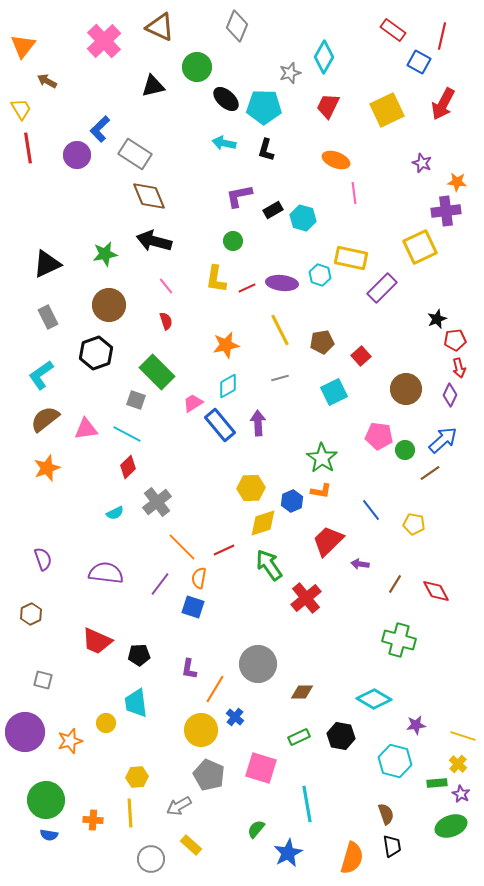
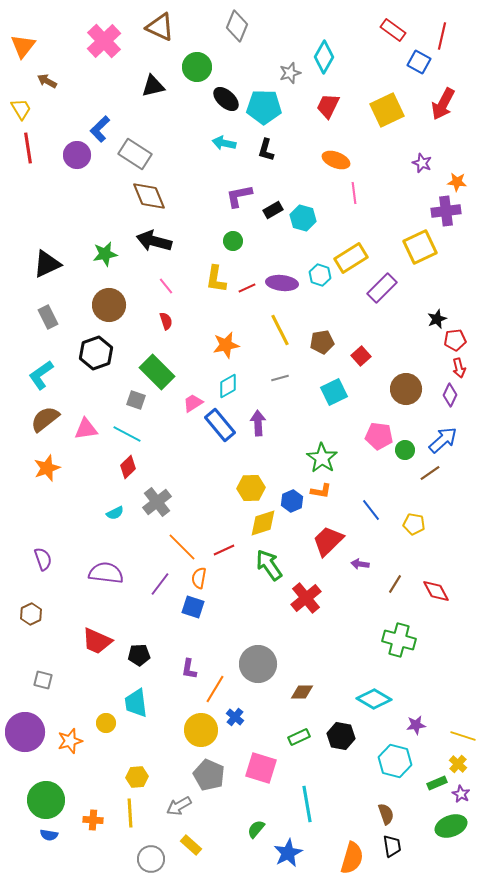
yellow rectangle at (351, 258): rotated 44 degrees counterclockwise
green rectangle at (437, 783): rotated 18 degrees counterclockwise
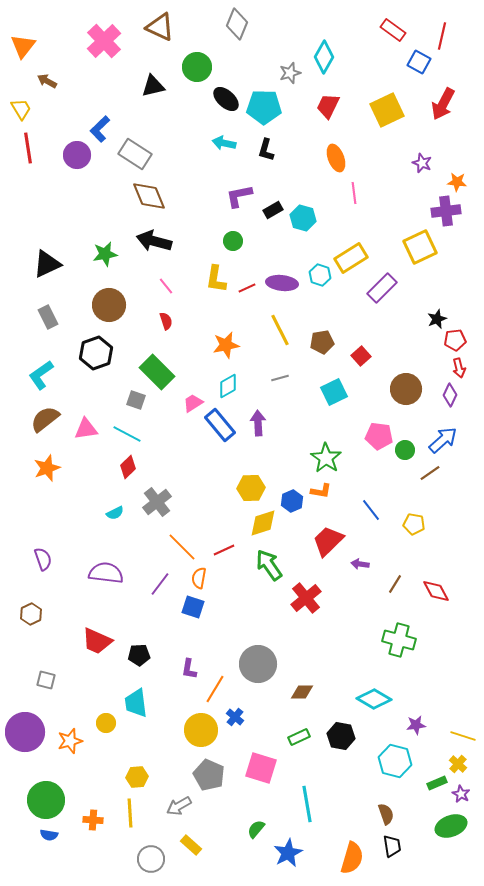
gray diamond at (237, 26): moved 2 px up
orange ellipse at (336, 160): moved 2 px up; rotated 48 degrees clockwise
green star at (322, 458): moved 4 px right
gray square at (43, 680): moved 3 px right
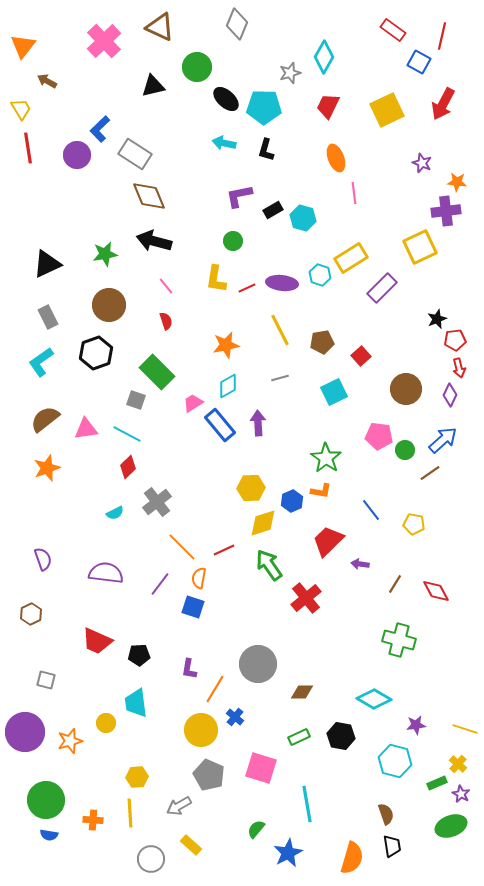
cyan L-shape at (41, 375): moved 13 px up
yellow line at (463, 736): moved 2 px right, 7 px up
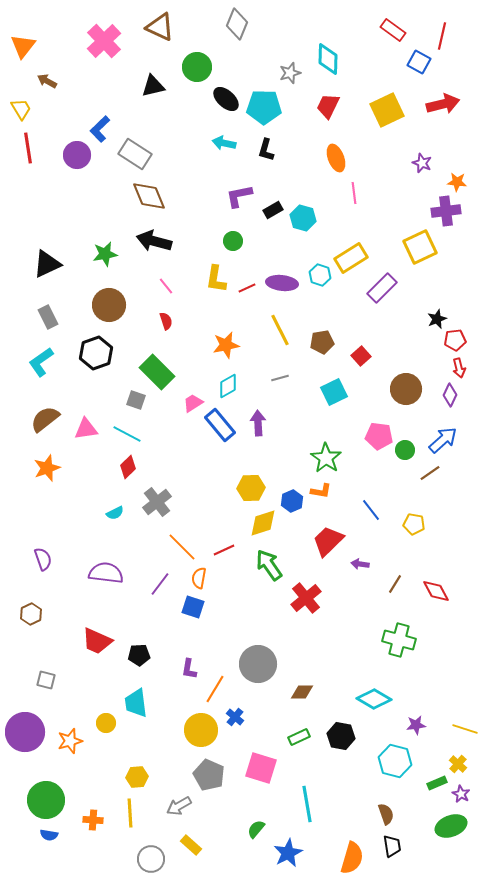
cyan diamond at (324, 57): moved 4 px right, 2 px down; rotated 28 degrees counterclockwise
red arrow at (443, 104): rotated 132 degrees counterclockwise
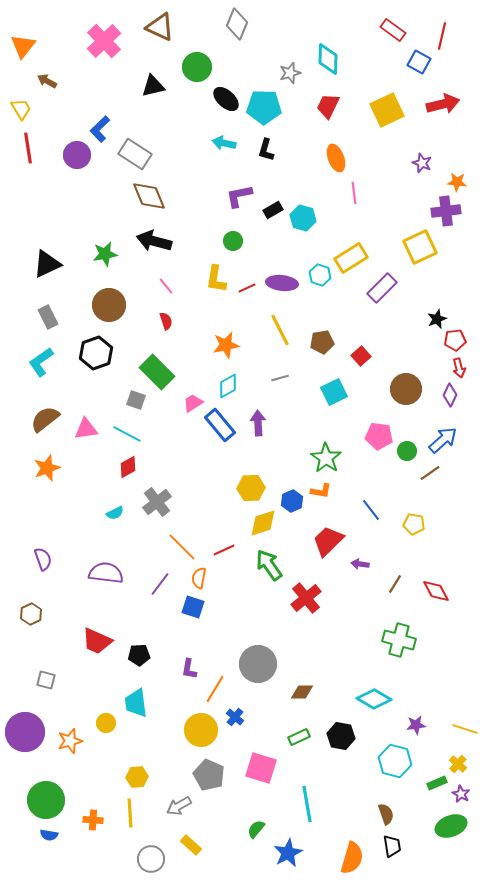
green circle at (405, 450): moved 2 px right, 1 px down
red diamond at (128, 467): rotated 15 degrees clockwise
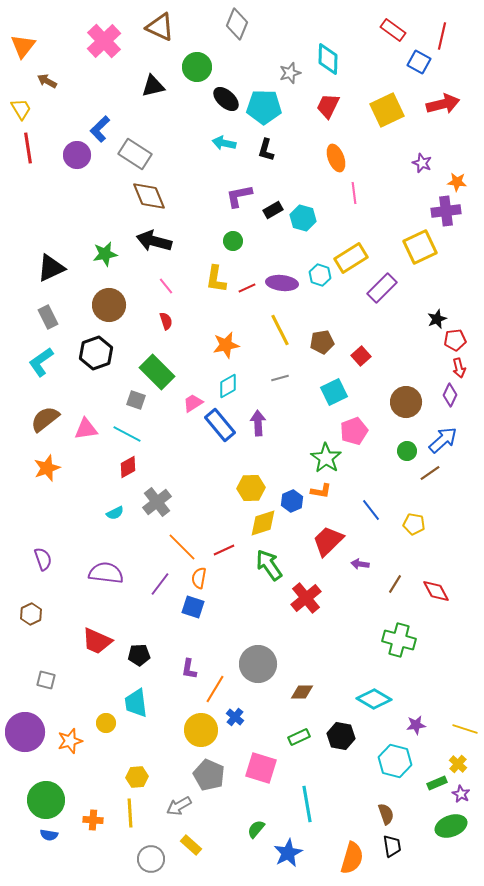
black triangle at (47, 264): moved 4 px right, 4 px down
brown circle at (406, 389): moved 13 px down
pink pentagon at (379, 436): moved 25 px left, 5 px up; rotated 28 degrees counterclockwise
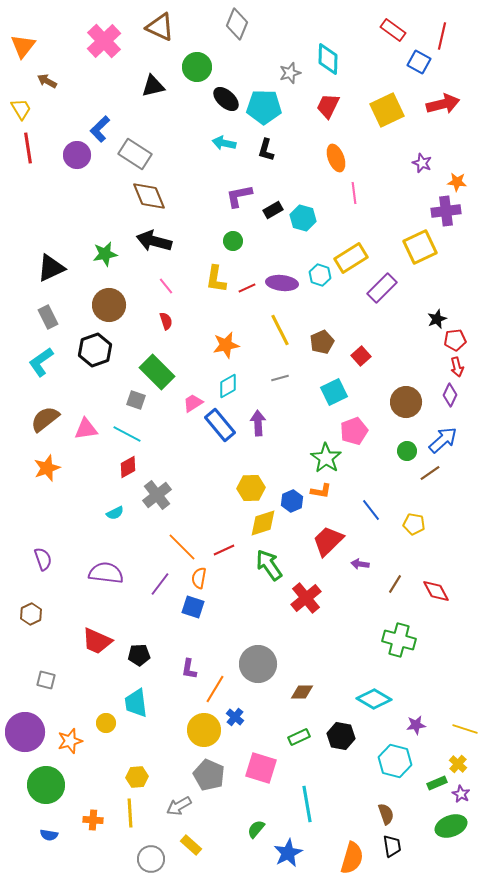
brown pentagon at (322, 342): rotated 15 degrees counterclockwise
black hexagon at (96, 353): moved 1 px left, 3 px up
red arrow at (459, 368): moved 2 px left, 1 px up
gray cross at (157, 502): moved 7 px up
yellow circle at (201, 730): moved 3 px right
green circle at (46, 800): moved 15 px up
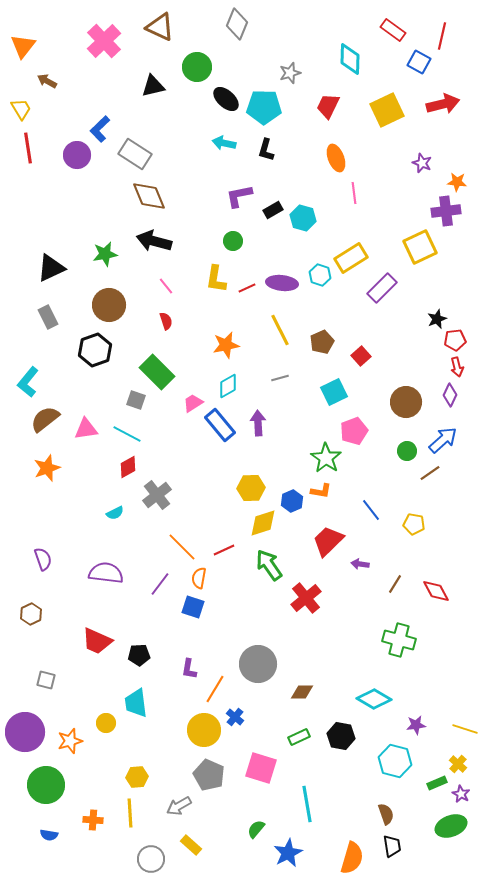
cyan diamond at (328, 59): moved 22 px right
cyan L-shape at (41, 362): moved 13 px left, 20 px down; rotated 16 degrees counterclockwise
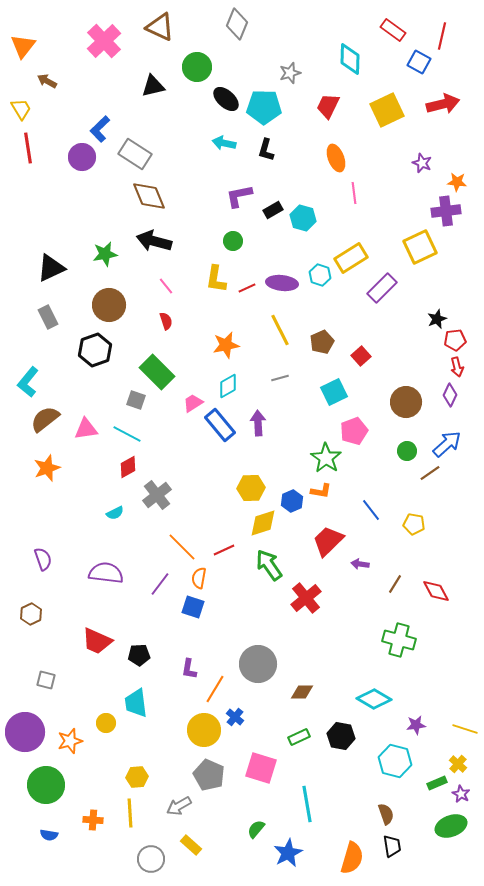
purple circle at (77, 155): moved 5 px right, 2 px down
blue arrow at (443, 440): moved 4 px right, 4 px down
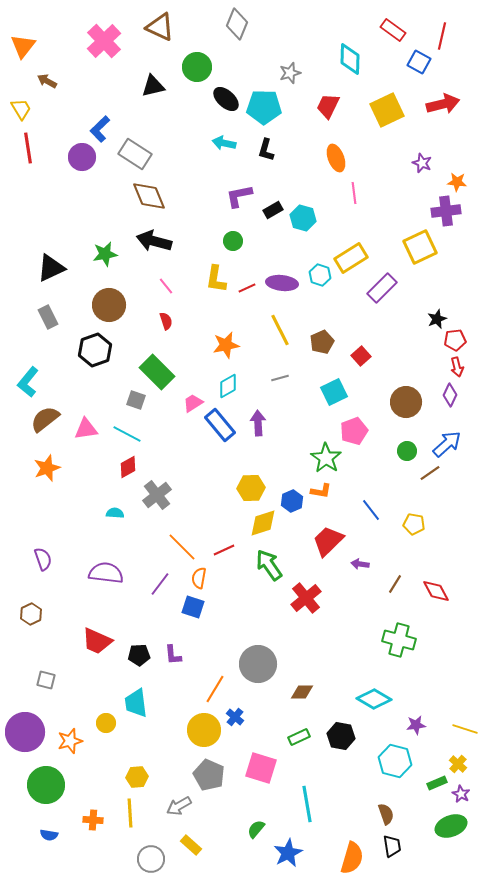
cyan semicircle at (115, 513): rotated 150 degrees counterclockwise
purple L-shape at (189, 669): moved 16 px left, 14 px up; rotated 15 degrees counterclockwise
